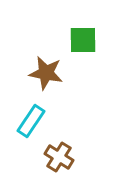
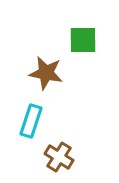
cyan rectangle: rotated 16 degrees counterclockwise
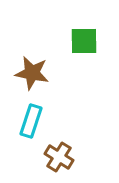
green square: moved 1 px right, 1 px down
brown star: moved 14 px left
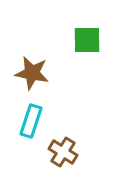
green square: moved 3 px right, 1 px up
brown cross: moved 4 px right, 5 px up
